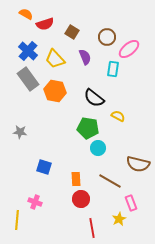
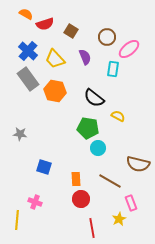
brown square: moved 1 px left, 1 px up
gray star: moved 2 px down
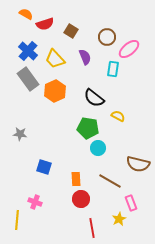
orange hexagon: rotated 25 degrees clockwise
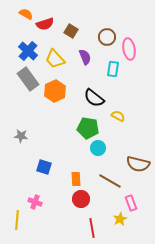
pink ellipse: rotated 60 degrees counterclockwise
gray star: moved 1 px right, 2 px down
yellow star: moved 1 px right
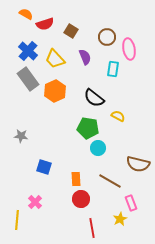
pink cross: rotated 24 degrees clockwise
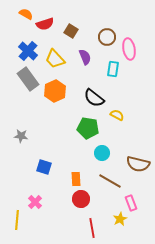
yellow semicircle: moved 1 px left, 1 px up
cyan circle: moved 4 px right, 5 px down
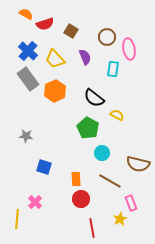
green pentagon: rotated 20 degrees clockwise
gray star: moved 5 px right
yellow line: moved 1 px up
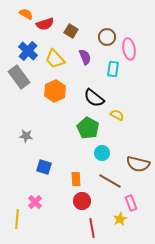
gray rectangle: moved 9 px left, 2 px up
red circle: moved 1 px right, 2 px down
